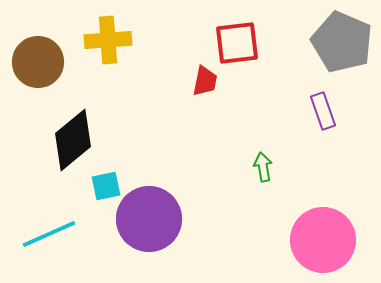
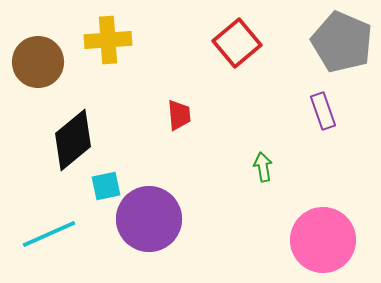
red square: rotated 33 degrees counterclockwise
red trapezoid: moved 26 px left, 34 px down; rotated 16 degrees counterclockwise
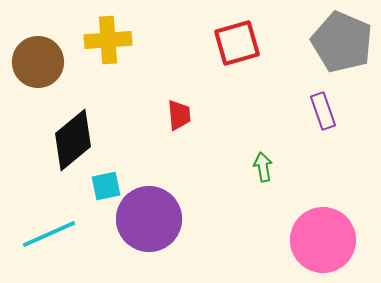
red square: rotated 24 degrees clockwise
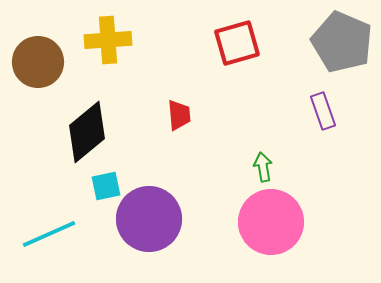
black diamond: moved 14 px right, 8 px up
pink circle: moved 52 px left, 18 px up
